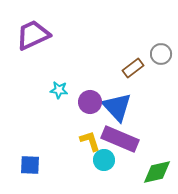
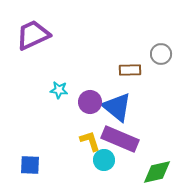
brown rectangle: moved 3 px left, 2 px down; rotated 35 degrees clockwise
blue triangle: rotated 8 degrees counterclockwise
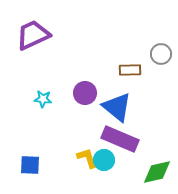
cyan star: moved 16 px left, 9 px down
purple circle: moved 5 px left, 9 px up
yellow L-shape: moved 3 px left, 17 px down
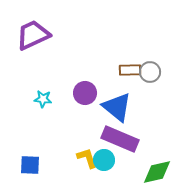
gray circle: moved 11 px left, 18 px down
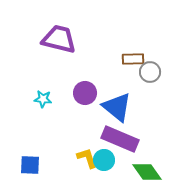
purple trapezoid: moved 26 px right, 4 px down; rotated 39 degrees clockwise
brown rectangle: moved 3 px right, 11 px up
green diamond: moved 10 px left; rotated 68 degrees clockwise
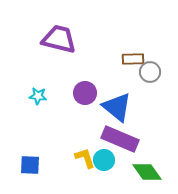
cyan star: moved 5 px left, 3 px up
yellow L-shape: moved 2 px left
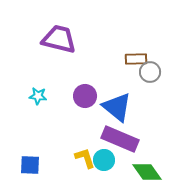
brown rectangle: moved 3 px right
purple circle: moved 3 px down
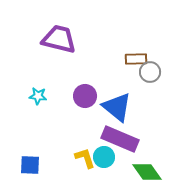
cyan circle: moved 3 px up
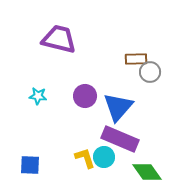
blue triangle: moved 1 px right; rotated 32 degrees clockwise
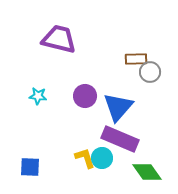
cyan circle: moved 2 px left, 1 px down
blue square: moved 2 px down
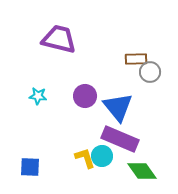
blue triangle: rotated 20 degrees counterclockwise
cyan circle: moved 2 px up
green diamond: moved 5 px left, 1 px up
